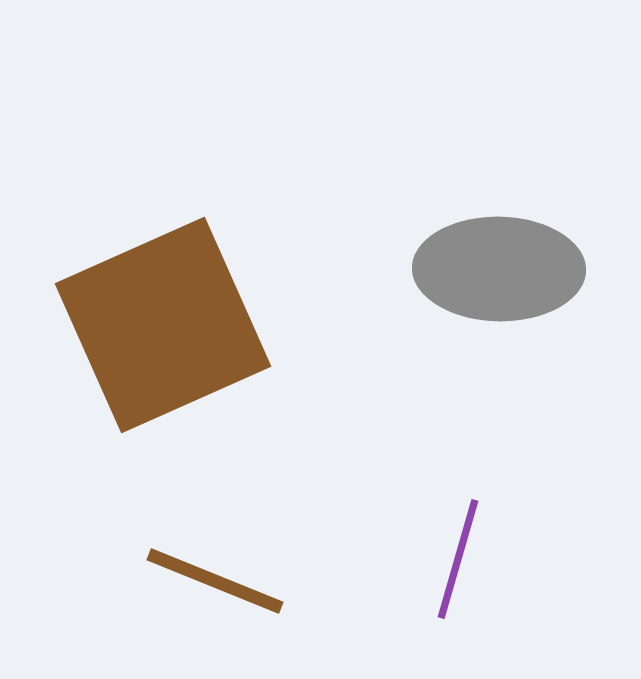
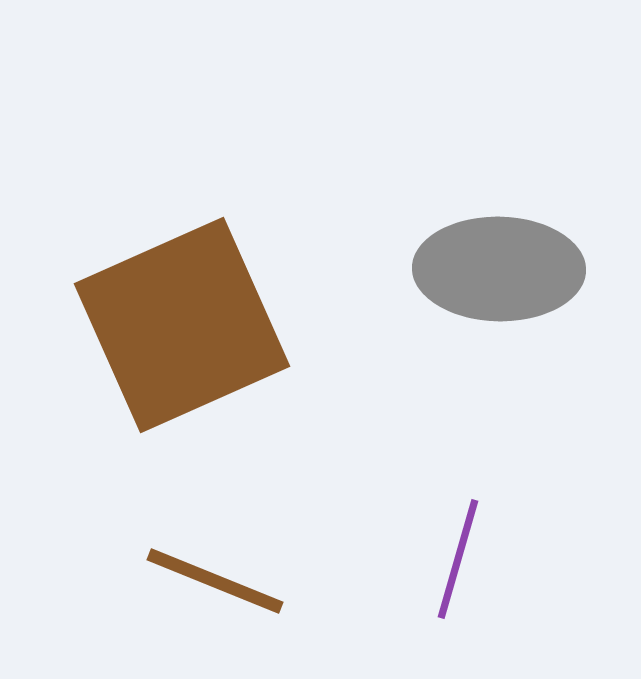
brown square: moved 19 px right
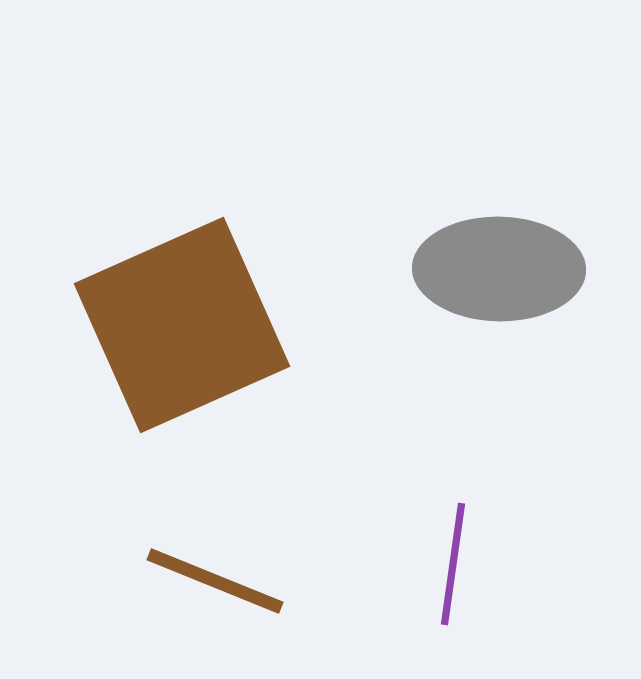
purple line: moved 5 px left, 5 px down; rotated 8 degrees counterclockwise
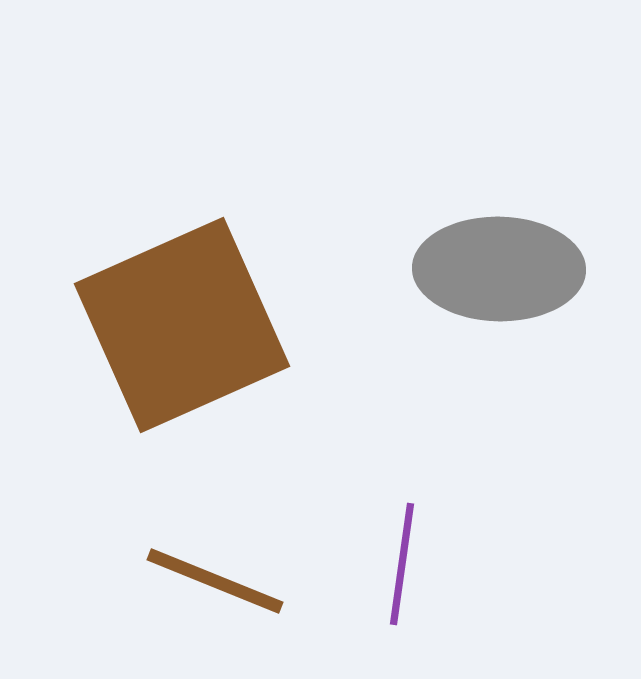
purple line: moved 51 px left
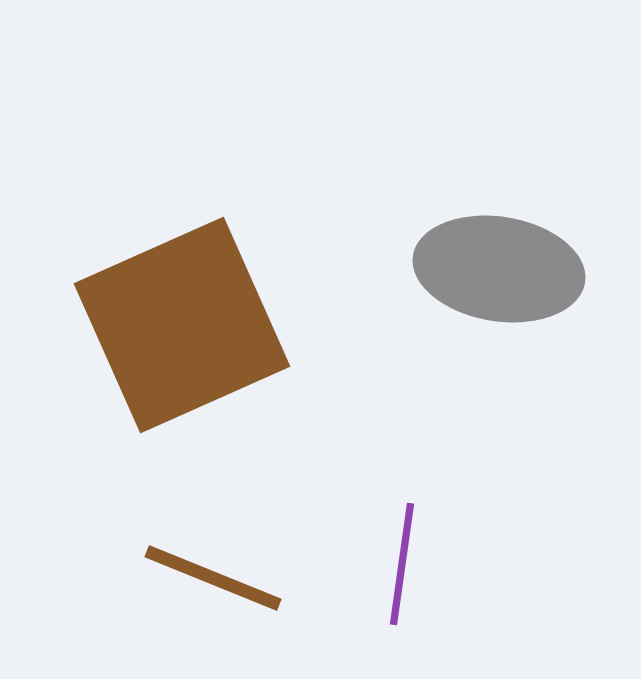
gray ellipse: rotated 8 degrees clockwise
brown line: moved 2 px left, 3 px up
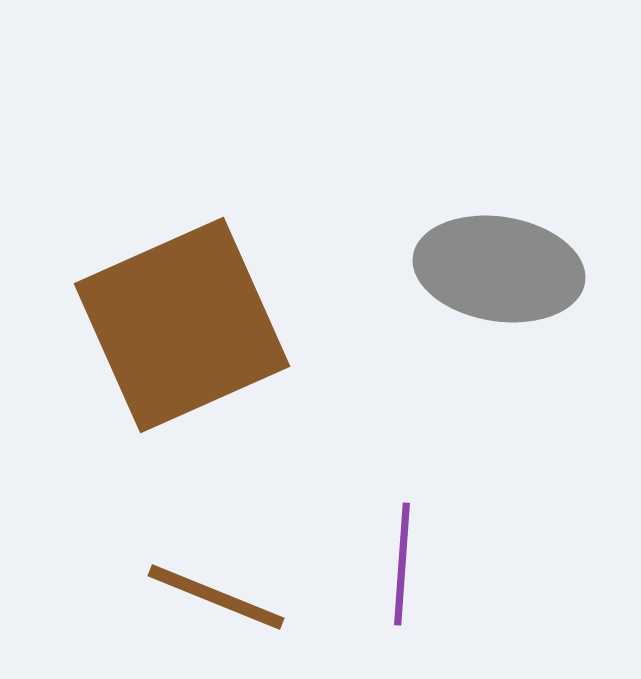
purple line: rotated 4 degrees counterclockwise
brown line: moved 3 px right, 19 px down
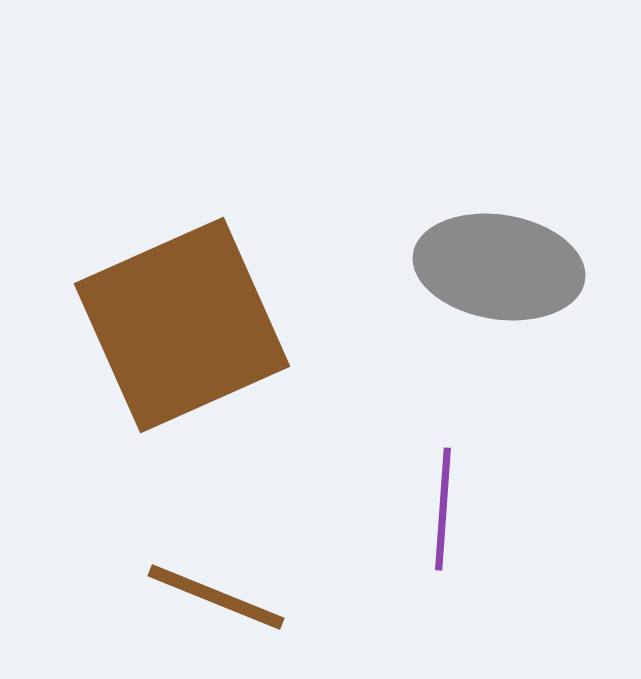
gray ellipse: moved 2 px up
purple line: moved 41 px right, 55 px up
